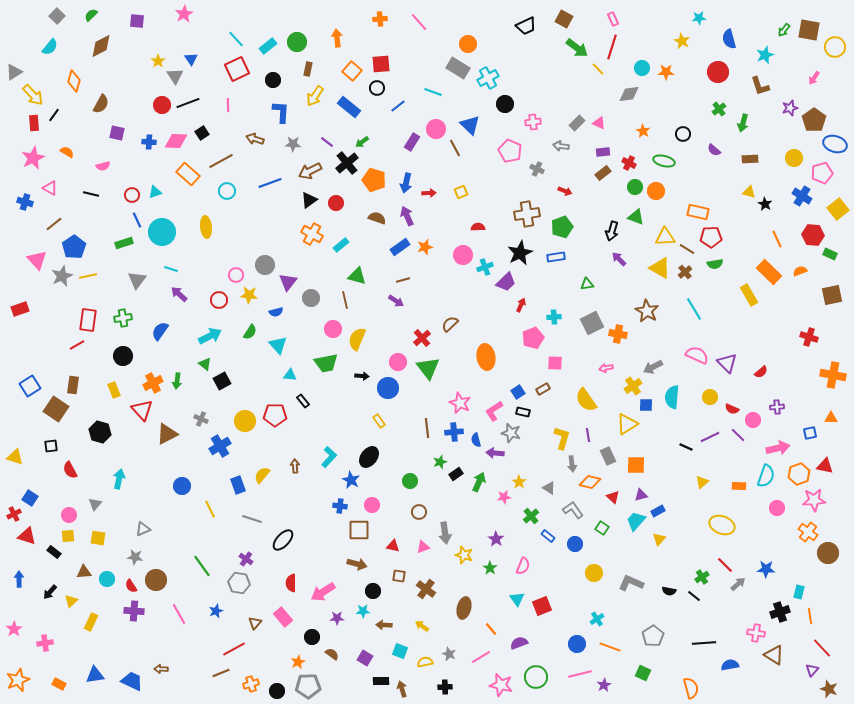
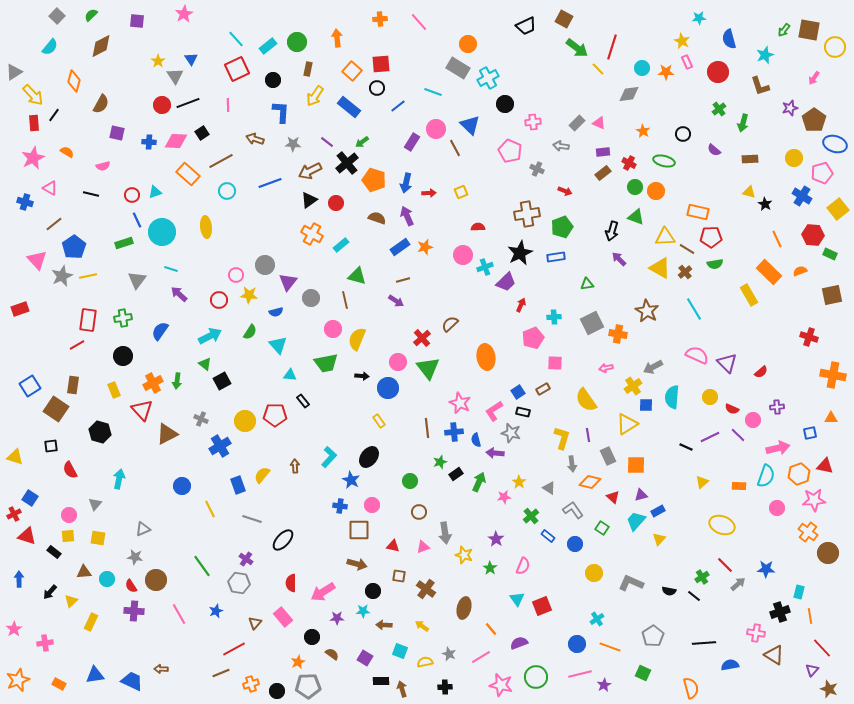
pink rectangle at (613, 19): moved 74 px right, 43 px down
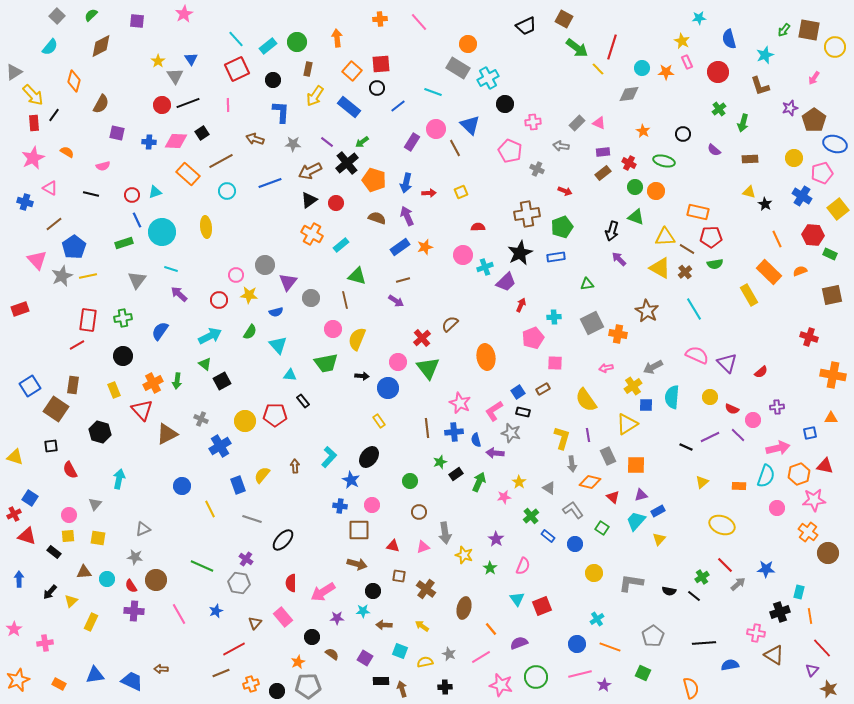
green line at (202, 566): rotated 30 degrees counterclockwise
gray L-shape at (631, 583): rotated 15 degrees counterclockwise
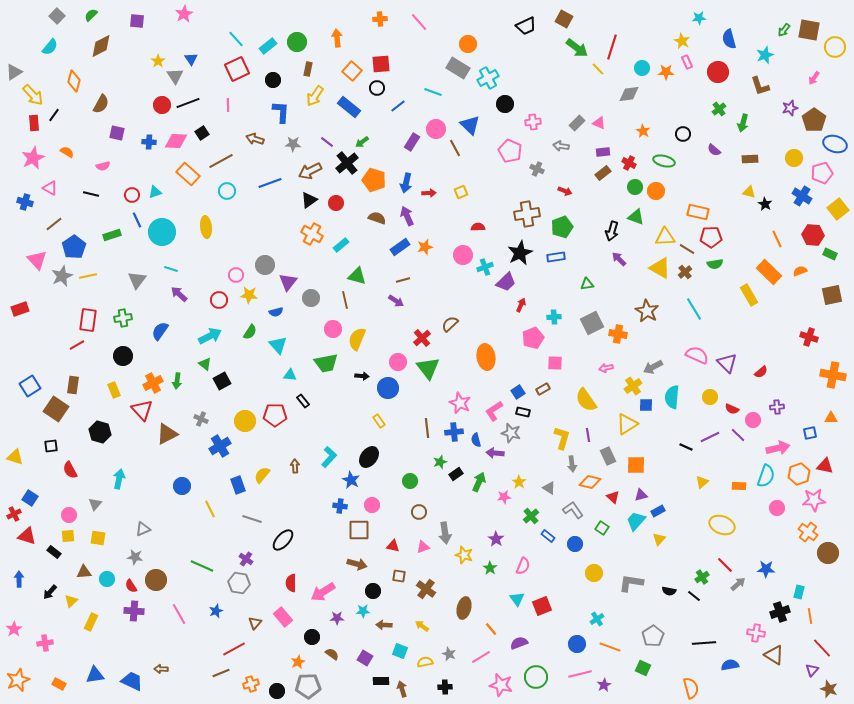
green rectangle at (124, 243): moved 12 px left, 8 px up
green square at (643, 673): moved 5 px up
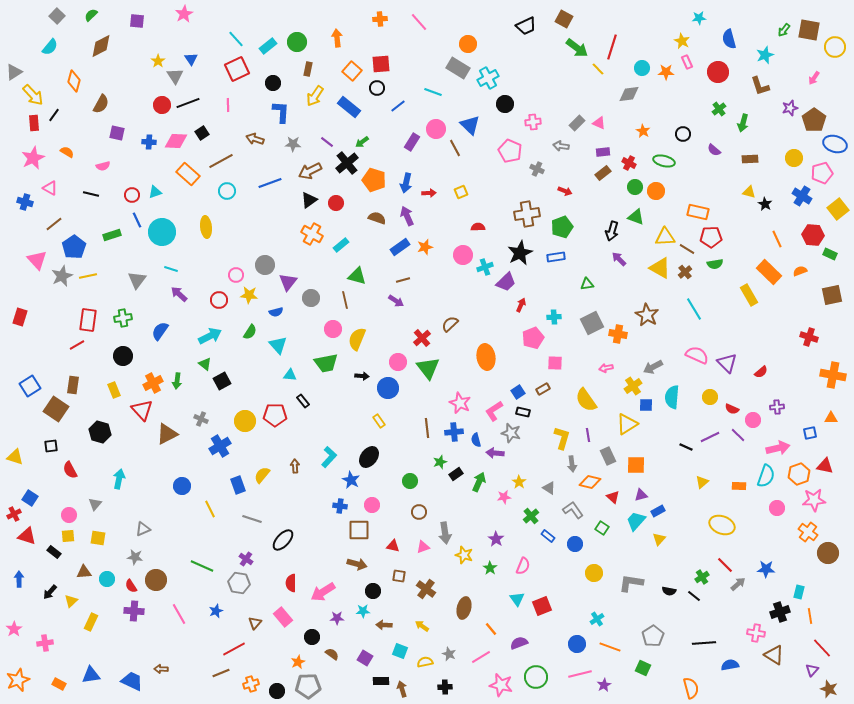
black circle at (273, 80): moved 3 px down
red rectangle at (20, 309): moved 8 px down; rotated 54 degrees counterclockwise
brown star at (647, 311): moved 4 px down
blue triangle at (95, 675): moved 4 px left
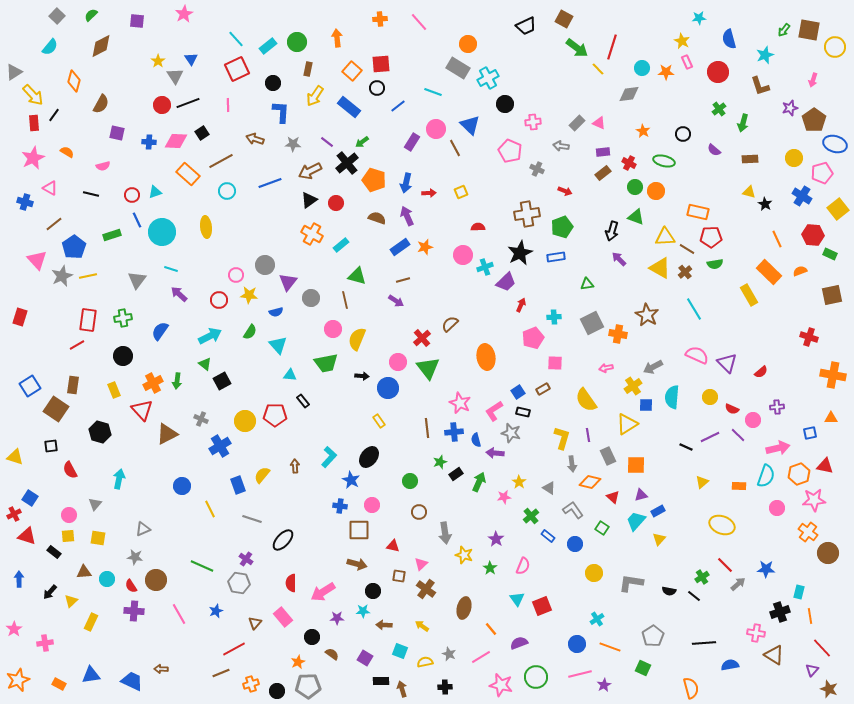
pink arrow at (814, 78): moved 1 px left, 2 px down; rotated 16 degrees counterclockwise
pink triangle at (423, 547): moved 2 px left, 17 px down; rotated 24 degrees counterclockwise
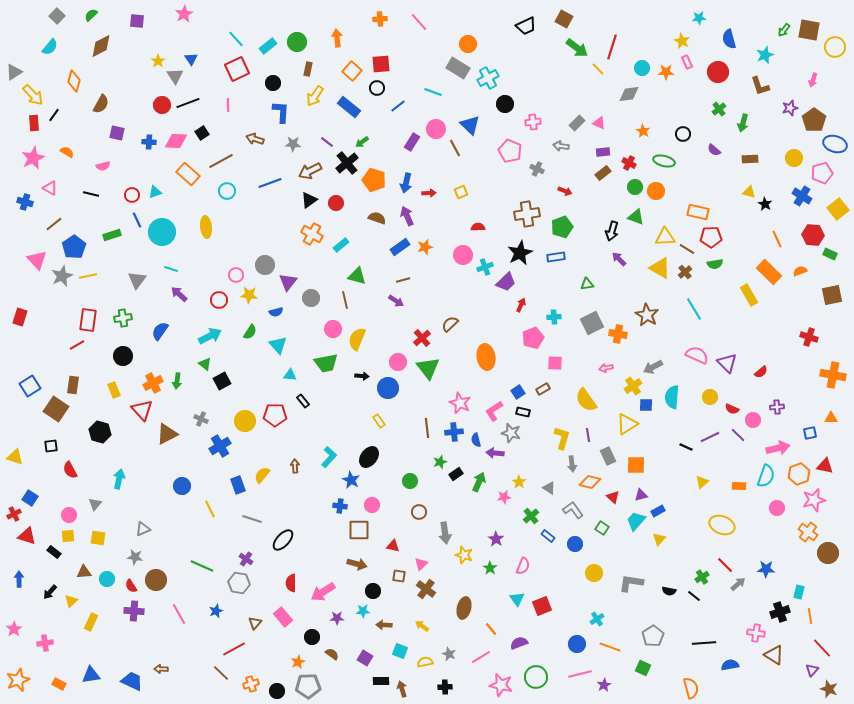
pink star at (814, 500): rotated 10 degrees counterclockwise
brown line at (221, 673): rotated 66 degrees clockwise
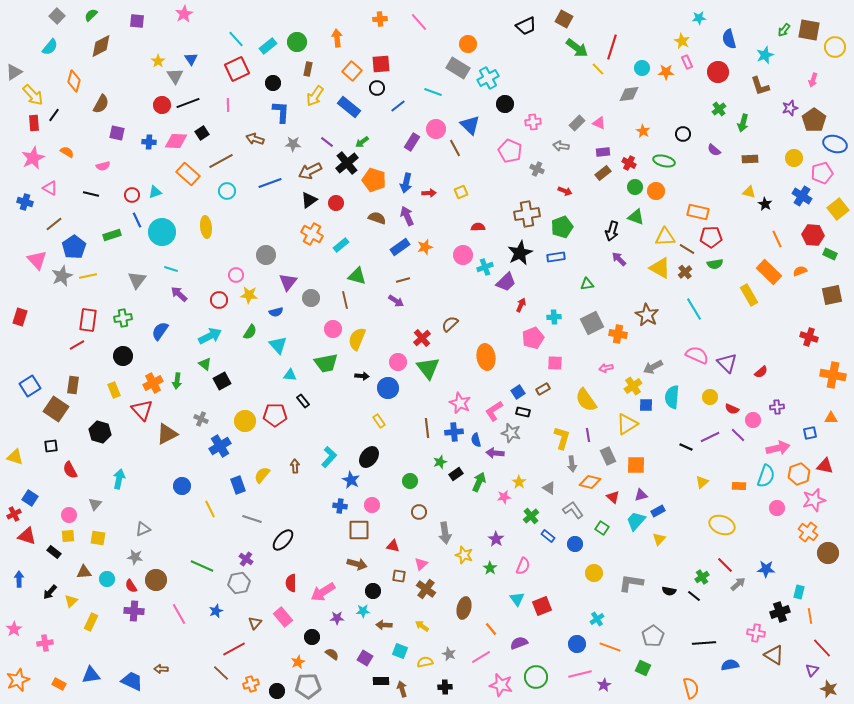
gray circle at (265, 265): moved 1 px right, 10 px up
gray hexagon at (239, 583): rotated 20 degrees counterclockwise
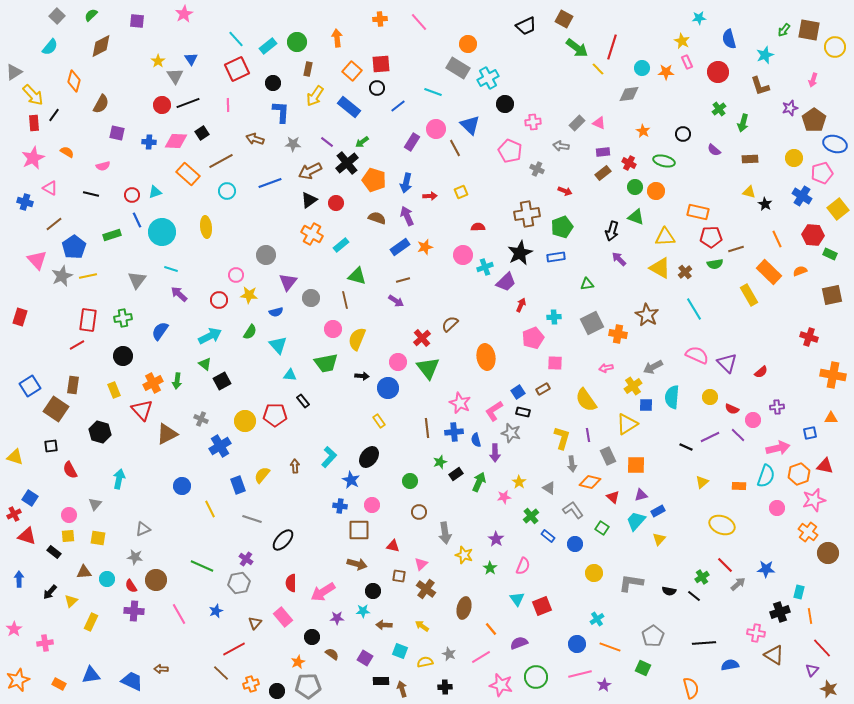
red arrow at (429, 193): moved 1 px right, 3 px down
brown line at (687, 249): moved 49 px right; rotated 49 degrees counterclockwise
purple arrow at (495, 453): rotated 96 degrees counterclockwise
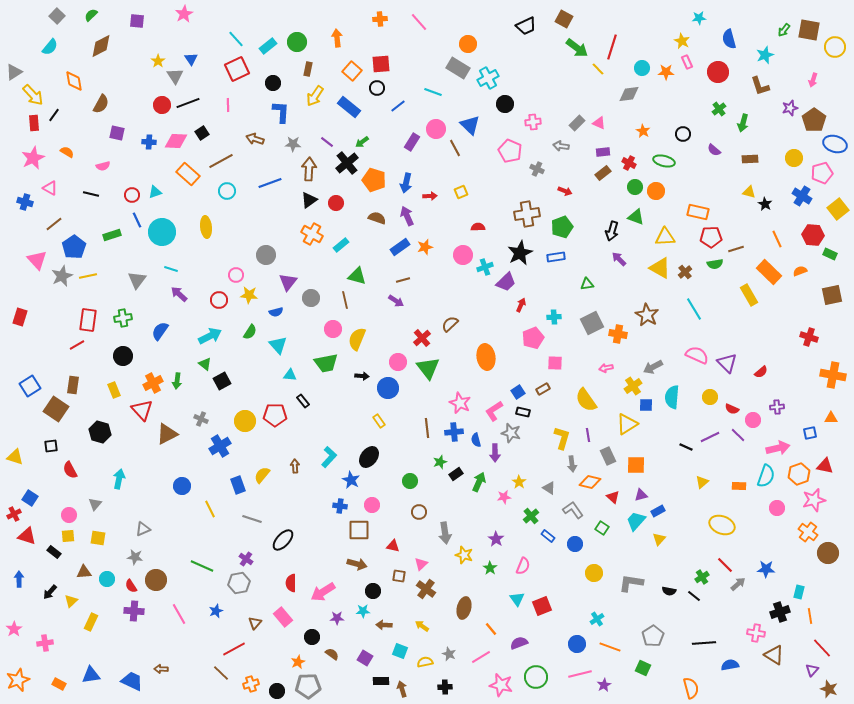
orange diamond at (74, 81): rotated 25 degrees counterclockwise
brown arrow at (310, 171): moved 1 px left, 2 px up; rotated 120 degrees clockwise
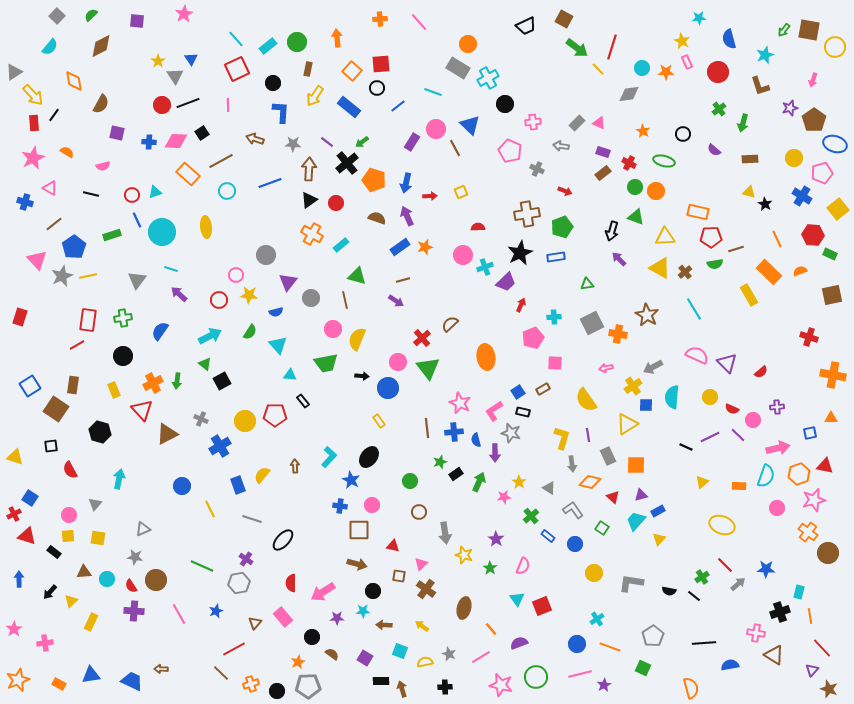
purple rectangle at (603, 152): rotated 24 degrees clockwise
